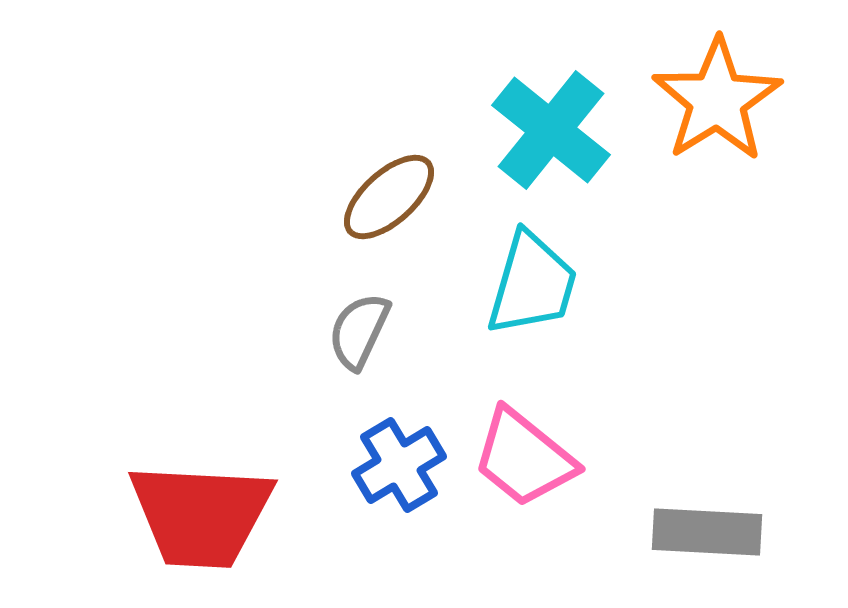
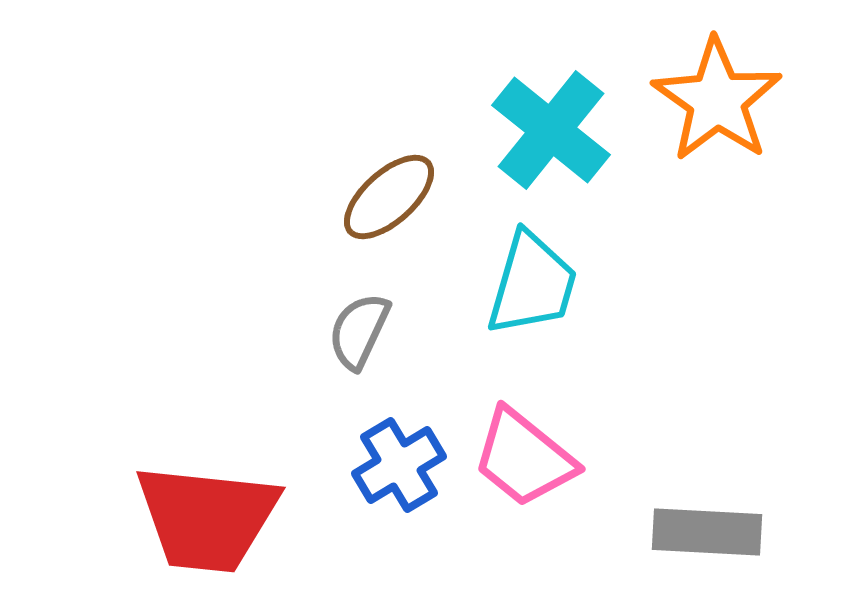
orange star: rotated 5 degrees counterclockwise
red trapezoid: moved 6 px right, 3 px down; rotated 3 degrees clockwise
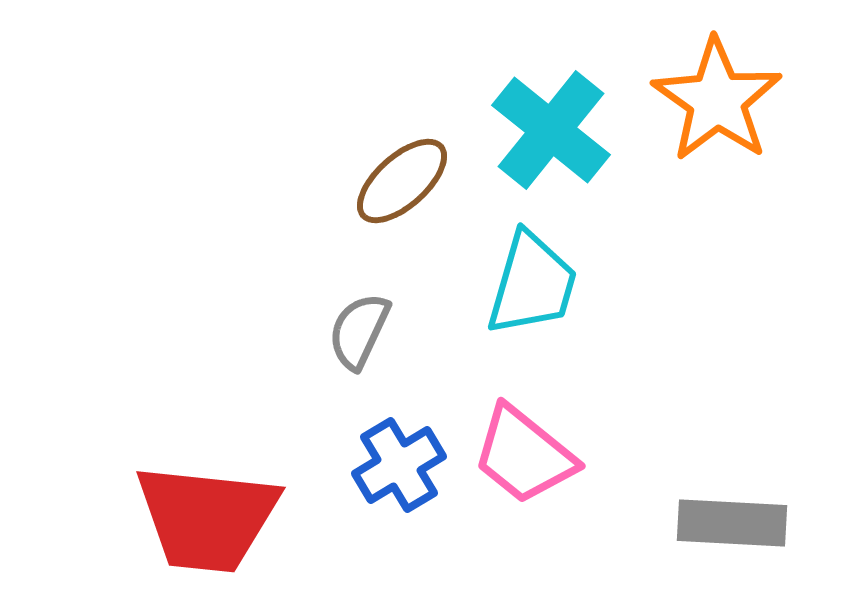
brown ellipse: moved 13 px right, 16 px up
pink trapezoid: moved 3 px up
gray rectangle: moved 25 px right, 9 px up
